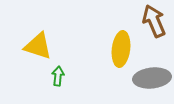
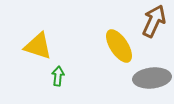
brown arrow: rotated 48 degrees clockwise
yellow ellipse: moved 2 px left, 3 px up; rotated 40 degrees counterclockwise
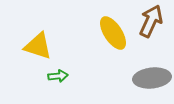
brown arrow: moved 3 px left
yellow ellipse: moved 6 px left, 13 px up
green arrow: rotated 78 degrees clockwise
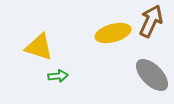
yellow ellipse: rotated 72 degrees counterclockwise
yellow triangle: moved 1 px right, 1 px down
gray ellipse: moved 3 px up; rotated 51 degrees clockwise
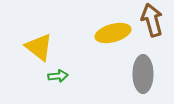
brown arrow: moved 1 px right, 1 px up; rotated 40 degrees counterclockwise
yellow triangle: rotated 20 degrees clockwise
gray ellipse: moved 9 px left, 1 px up; rotated 45 degrees clockwise
